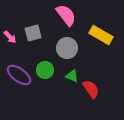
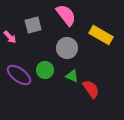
gray square: moved 8 px up
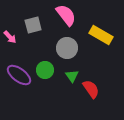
green triangle: rotated 32 degrees clockwise
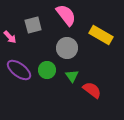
green circle: moved 2 px right
purple ellipse: moved 5 px up
red semicircle: moved 1 px right, 1 px down; rotated 18 degrees counterclockwise
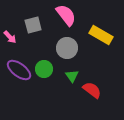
green circle: moved 3 px left, 1 px up
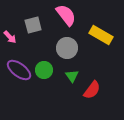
green circle: moved 1 px down
red semicircle: rotated 90 degrees clockwise
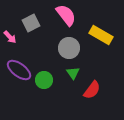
gray square: moved 2 px left, 2 px up; rotated 12 degrees counterclockwise
gray circle: moved 2 px right
green circle: moved 10 px down
green triangle: moved 1 px right, 3 px up
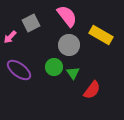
pink semicircle: moved 1 px right, 1 px down
pink arrow: rotated 88 degrees clockwise
gray circle: moved 3 px up
green circle: moved 10 px right, 13 px up
